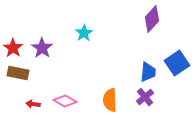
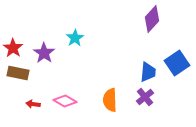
cyan star: moved 9 px left, 5 px down
purple star: moved 2 px right, 5 px down
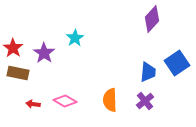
purple cross: moved 4 px down
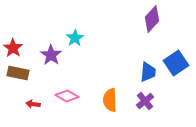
purple star: moved 7 px right, 2 px down
blue square: moved 1 px left
pink diamond: moved 2 px right, 5 px up
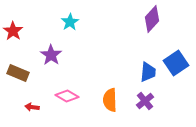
cyan star: moved 5 px left, 16 px up
red star: moved 17 px up
brown rectangle: rotated 10 degrees clockwise
red arrow: moved 1 px left, 3 px down
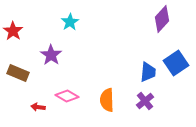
purple diamond: moved 10 px right
orange semicircle: moved 3 px left
red arrow: moved 6 px right
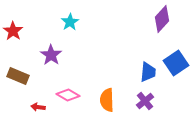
brown rectangle: moved 3 px down
pink diamond: moved 1 px right, 1 px up
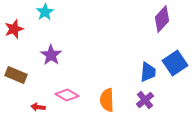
cyan star: moved 25 px left, 10 px up
red star: moved 1 px right, 2 px up; rotated 18 degrees clockwise
blue square: moved 1 px left
brown rectangle: moved 2 px left, 1 px up
pink diamond: moved 1 px left
purple cross: moved 1 px up
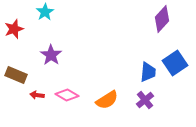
orange semicircle: rotated 120 degrees counterclockwise
red arrow: moved 1 px left, 12 px up
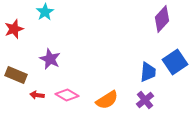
purple star: moved 1 px left, 4 px down; rotated 10 degrees counterclockwise
blue square: moved 1 px up
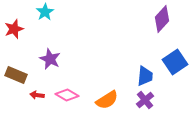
blue trapezoid: moved 3 px left, 4 px down
